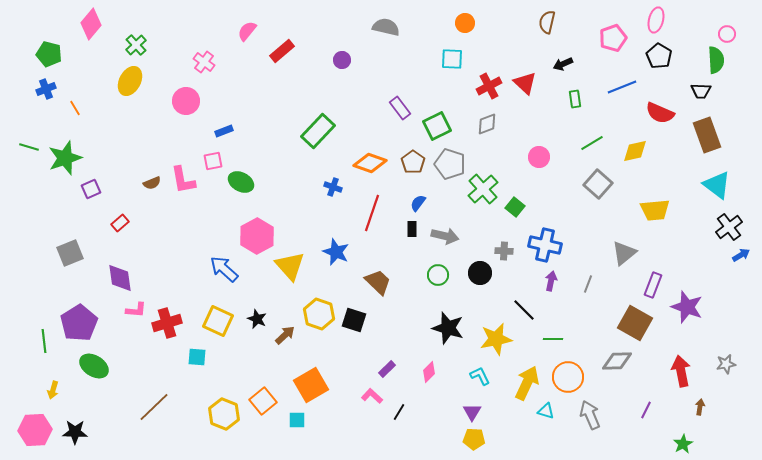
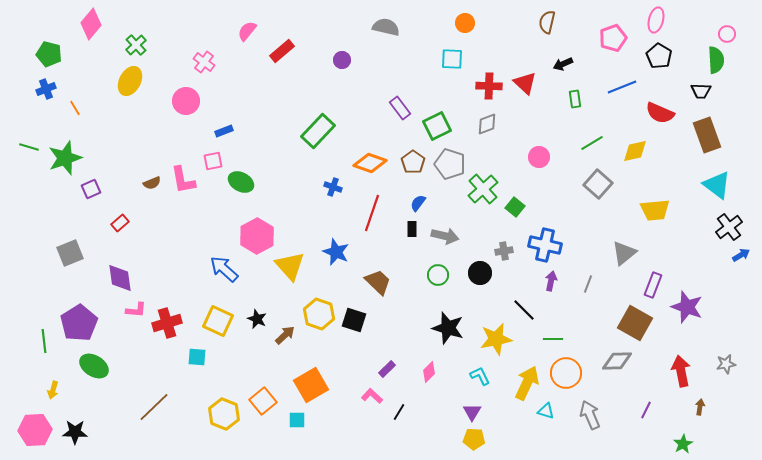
red cross at (489, 86): rotated 30 degrees clockwise
gray cross at (504, 251): rotated 12 degrees counterclockwise
orange circle at (568, 377): moved 2 px left, 4 px up
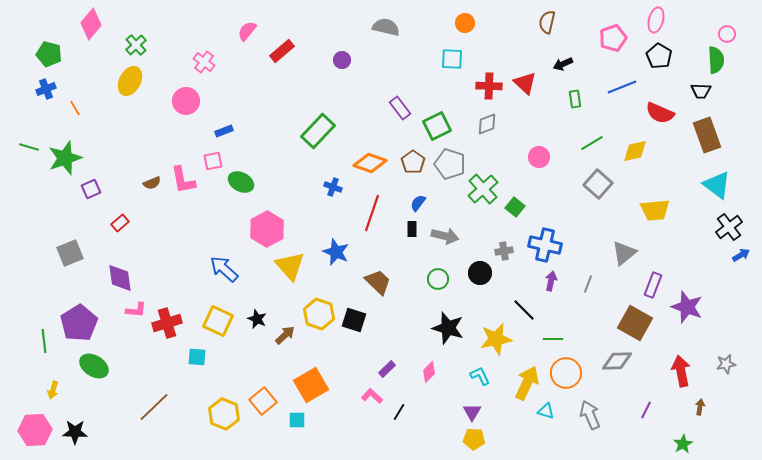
pink hexagon at (257, 236): moved 10 px right, 7 px up
green circle at (438, 275): moved 4 px down
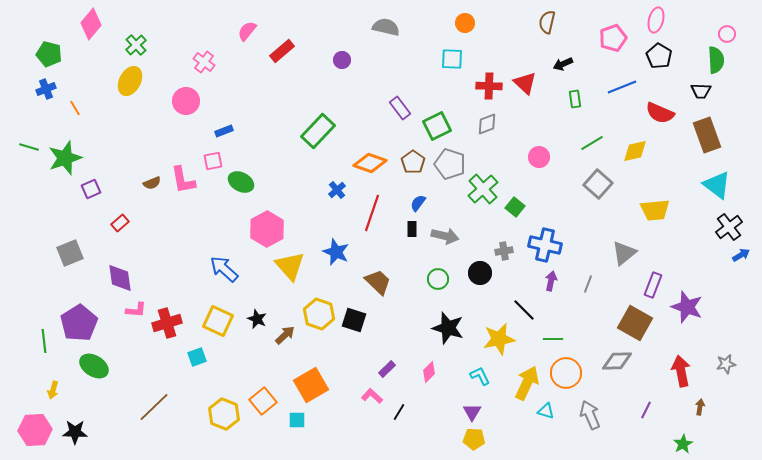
blue cross at (333, 187): moved 4 px right, 3 px down; rotated 30 degrees clockwise
yellow star at (496, 339): moved 3 px right
cyan square at (197, 357): rotated 24 degrees counterclockwise
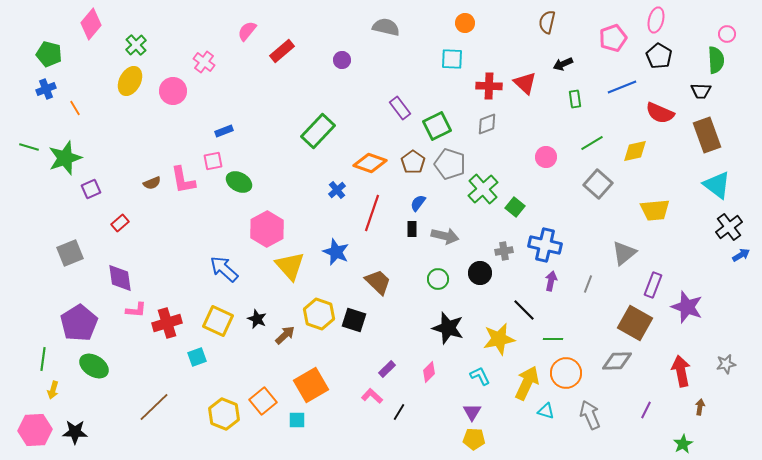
pink circle at (186, 101): moved 13 px left, 10 px up
pink circle at (539, 157): moved 7 px right
green ellipse at (241, 182): moved 2 px left
green line at (44, 341): moved 1 px left, 18 px down; rotated 15 degrees clockwise
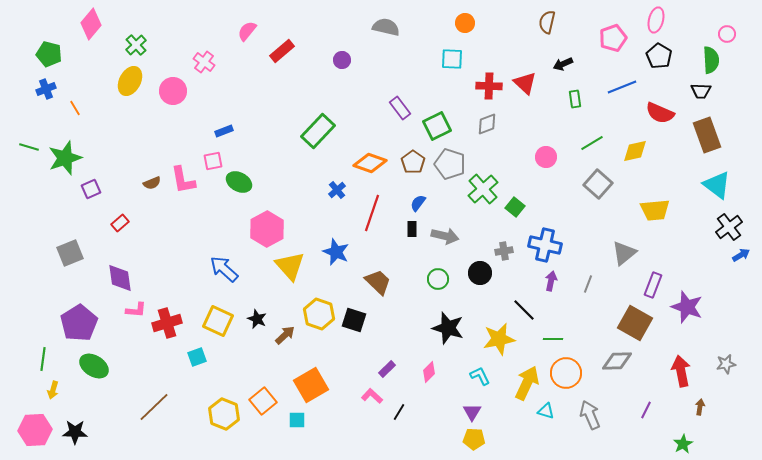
green semicircle at (716, 60): moved 5 px left
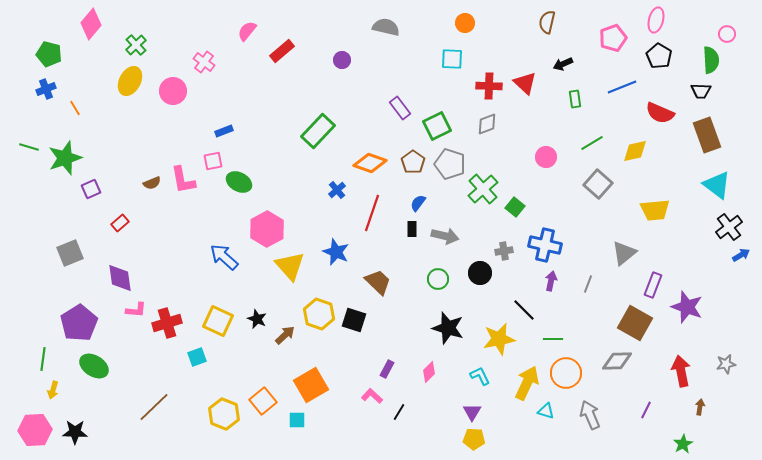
blue arrow at (224, 269): moved 12 px up
purple rectangle at (387, 369): rotated 18 degrees counterclockwise
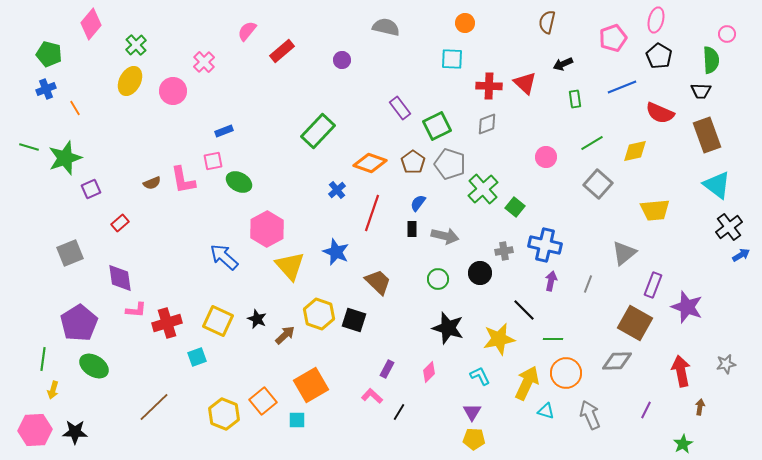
pink cross at (204, 62): rotated 10 degrees clockwise
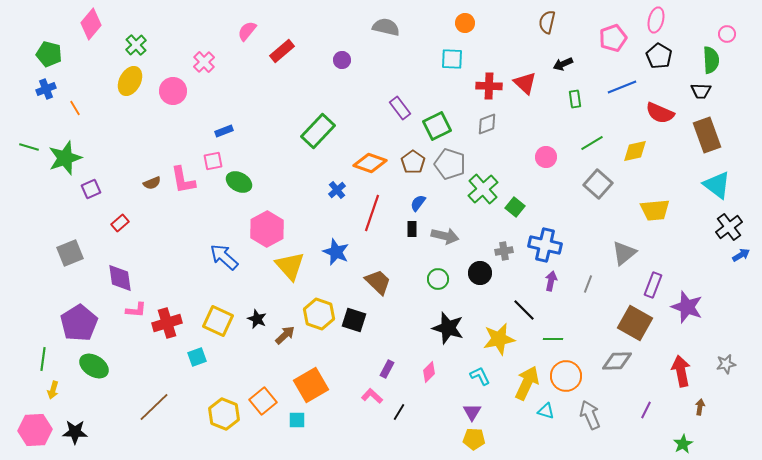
orange circle at (566, 373): moved 3 px down
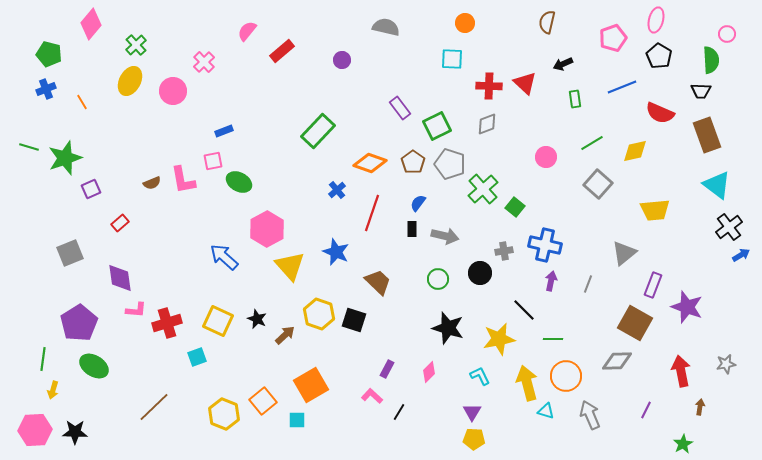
orange line at (75, 108): moved 7 px right, 6 px up
yellow arrow at (527, 383): rotated 40 degrees counterclockwise
